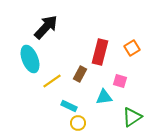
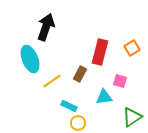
black arrow: rotated 24 degrees counterclockwise
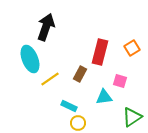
yellow line: moved 2 px left, 2 px up
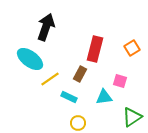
red rectangle: moved 5 px left, 3 px up
cyan ellipse: rotated 32 degrees counterclockwise
cyan rectangle: moved 9 px up
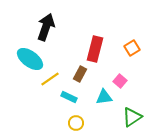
pink square: rotated 24 degrees clockwise
yellow circle: moved 2 px left
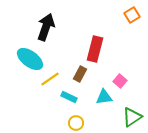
orange square: moved 33 px up
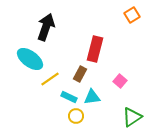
cyan triangle: moved 12 px left
yellow circle: moved 7 px up
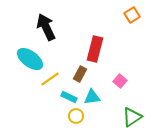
black arrow: rotated 44 degrees counterclockwise
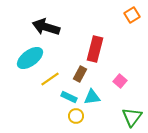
black arrow: rotated 48 degrees counterclockwise
cyan ellipse: moved 1 px up; rotated 72 degrees counterclockwise
green triangle: rotated 20 degrees counterclockwise
